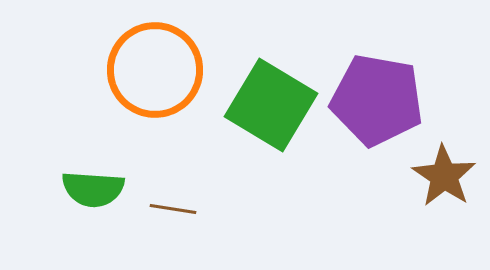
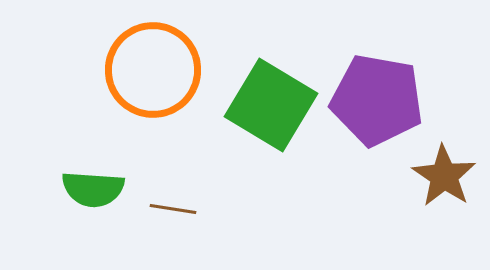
orange circle: moved 2 px left
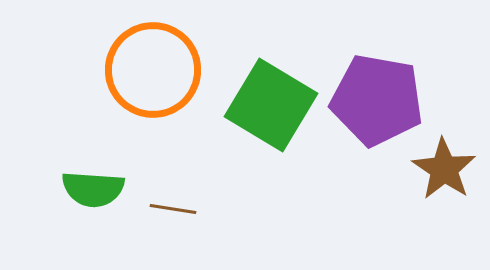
brown star: moved 7 px up
